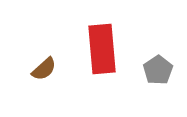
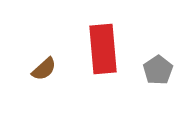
red rectangle: moved 1 px right
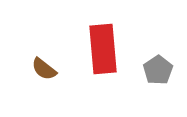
brown semicircle: rotated 80 degrees clockwise
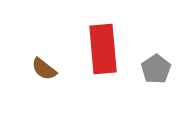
gray pentagon: moved 2 px left, 1 px up
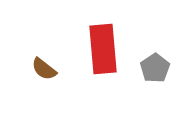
gray pentagon: moved 1 px left, 1 px up
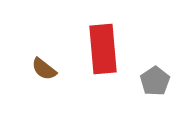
gray pentagon: moved 13 px down
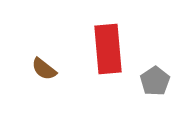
red rectangle: moved 5 px right
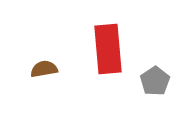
brown semicircle: rotated 132 degrees clockwise
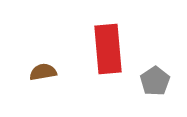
brown semicircle: moved 1 px left, 3 px down
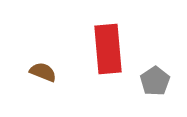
brown semicircle: rotated 32 degrees clockwise
